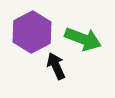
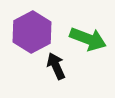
green arrow: moved 5 px right
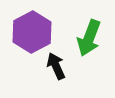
green arrow: moved 1 px right, 1 px up; rotated 90 degrees clockwise
